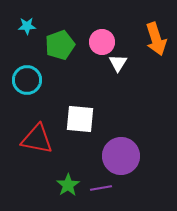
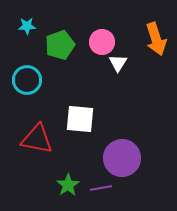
purple circle: moved 1 px right, 2 px down
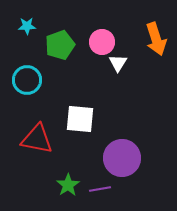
purple line: moved 1 px left, 1 px down
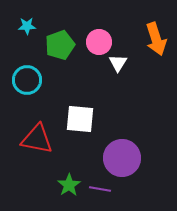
pink circle: moved 3 px left
green star: moved 1 px right
purple line: rotated 20 degrees clockwise
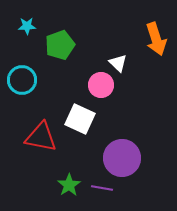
pink circle: moved 2 px right, 43 px down
white triangle: rotated 18 degrees counterclockwise
cyan circle: moved 5 px left
white square: rotated 20 degrees clockwise
red triangle: moved 4 px right, 2 px up
purple line: moved 2 px right, 1 px up
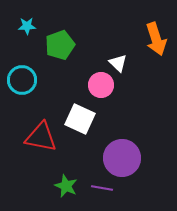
green star: moved 3 px left, 1 px down; rotated 15 degrees counterclockwise
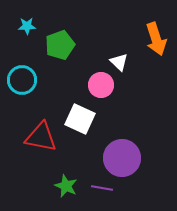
white triangle: moved 1 px right, 1 px up
